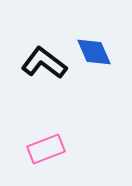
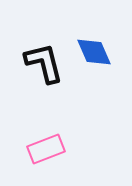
black L-shape: rotated 39 degrees clockwise
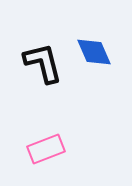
black L-shape: moved 1 px left
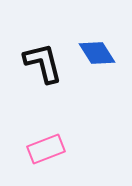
blue diamond: moved 3 px right, 1 px down; rotated 9 degrees counterclockwise
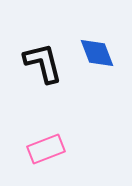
blue diamond: rotated 12 degrees clockwise
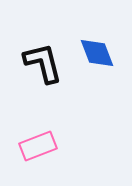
pink rectangle: moved 8 px left, 3 px up
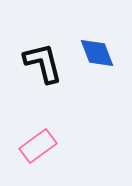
pink rectangle: rotated 15 degrees counterclockwise
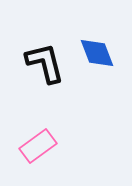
black L-shape: moved 2 px right
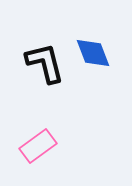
blue diamond: moved 4 px left
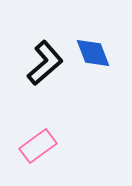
black L-shape: rotated 63 degrees clockwise
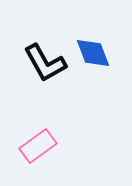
black L-shape: rotated 102 degrees clockwise
